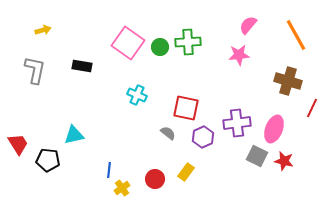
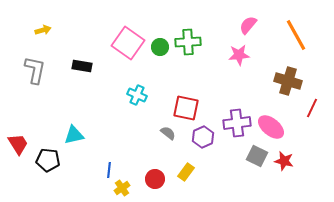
pink ellipse: moved 3 px left, 2 px up; rotated 72 degrees counterclockwise
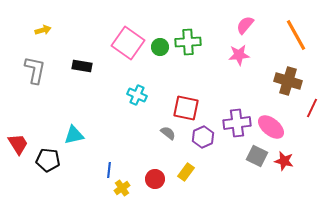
pink semicircle: moved 3 px left
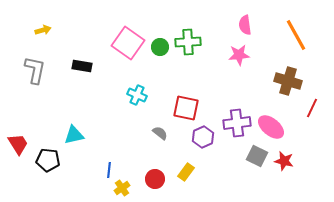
pink semicircle: rotated 48 degrees counterclockwise
gray semicircle: moved 8 px left
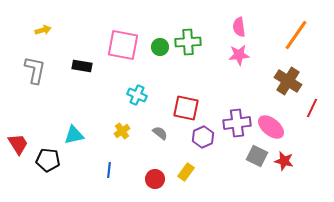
pink semicircle: moved 6 px left, 2 px down
orange line: rotated 64 degrees clockwise
pink square: moved 5 px left, 2 px down; rotated 24 degrees counterclockwise
brown cross: rotated 16 degrees clockwise
yellow cross: moved 57 px up
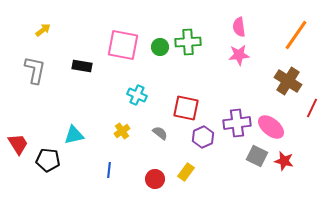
yellow arrow: rotated 21 degrees counterclockwise
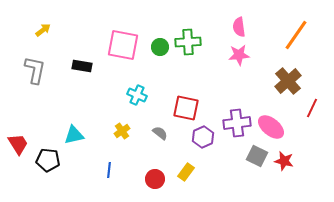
brown cross: rotated 16 degrees clockwise
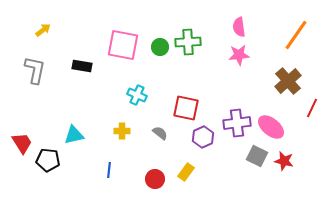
yellow cross: rotated 35 degrees clockwise
red trapezoid: moved 4 px right, 1 px up
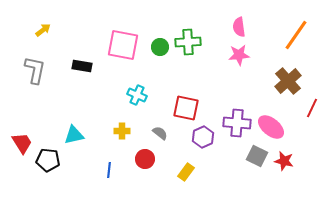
purple cross: rotated 12 degrees clockwise
red circle: moved 10 px left, 20 px up
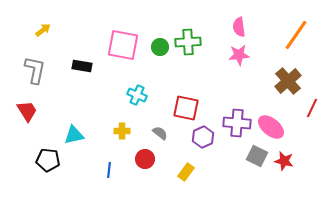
red trapezoid: moved 5 px right, 32 px up
